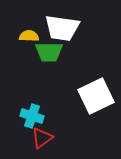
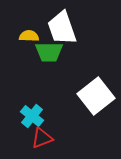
white trapezoid: rotated 63 degrees clockwise
white square: rotated 12 degrees counterclockwise
cyan cross: rotated 20 degrees clockwise
red triangle: rotated 15 degrees clockwise
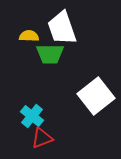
green trapezoid: moved 1 px right, 2 px down
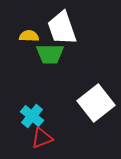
white square: moved 7 px down
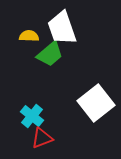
green trapezoid: rotated 40 degrees counterclockwise
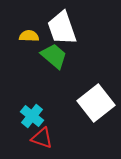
green trapezoid: moved 4 px right, 2 px down; rotated 100 degrees counterclockwise
red triangle: rotated 40 degrees clockwise
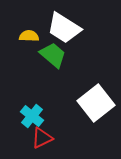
white trapezoid: moved 2 px right; rotated 39 degrees counterclockwise
green trapezoid: moved 1 px left, 1 px up
red triangle: rotated 45 degrees counterclockwise
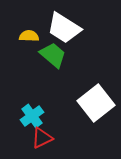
cyan cross: rotated 15 degrees clockwise
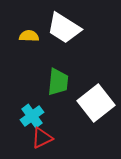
green trapezoid: moved 5 px right, 27 px down; rotated 56 degrees clockwise
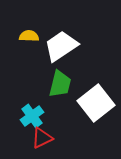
white trapezoid: moved 3 px left, 18 px down; rotated 114 degrees clockwise
green trapezoid: moved 2 px right, 2 px down; rotated 8 degrees clockwise
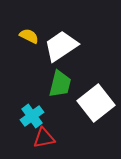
yellow semicircle: rotated 24 degrees clockwise
red triangle: moved 2 px right; rotated 15 degrees clockwise
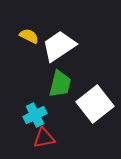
white trapezoid: moved 2 px left
white square: moved 1 px left, 1 px down
cyan cross: moved 3 px right, 1 px up; rotated 10 degrees clockwise
